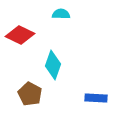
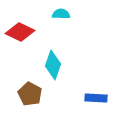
red diamond: moved 3 px up
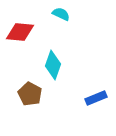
cyan semicircle: rotated 24 degrees clockwise
red diamond: rotated 20 degrees counterclockwise
blue rectangle: rotated 25 degrees counterclockwise
